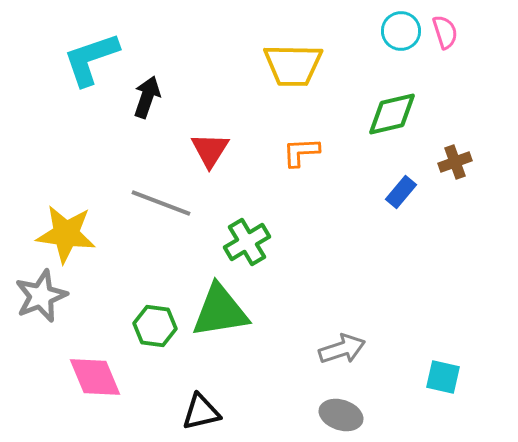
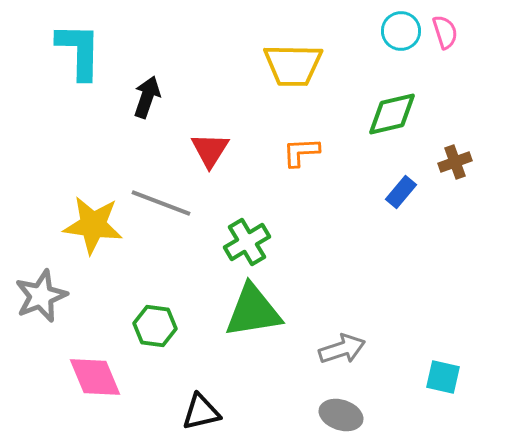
cyan L-shape: moved 12 px left, 8 px up; rotated 110 degrees clockwise
yellow star: moved 27 px right, 9 px up
green triangle: moved 33 px right
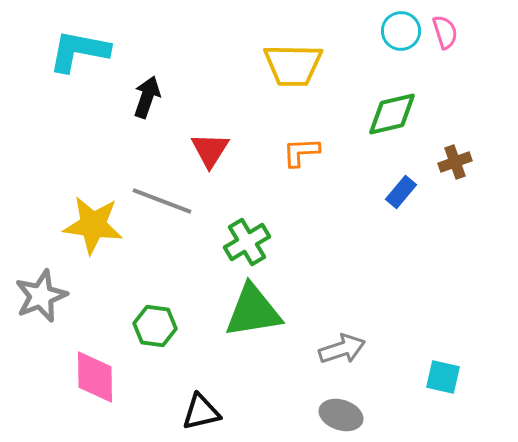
cyan L-shape: rotated 80 degrees counterclockwise
gray line: moved 1 px right, 2 px up
pink diamond: rotated 22 degrees clockwise
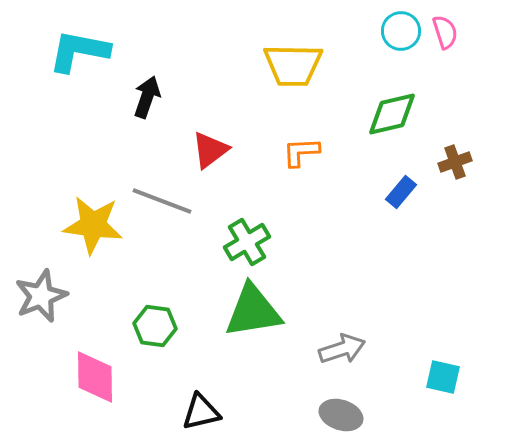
red triangle: rotated 21 degrees clockwise
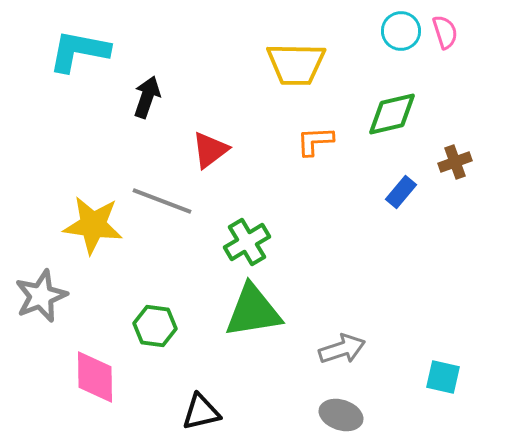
yellow trapezoid: moved 3 px right, 1 px up
orange L-shape: moved 14 px right, 11 px up
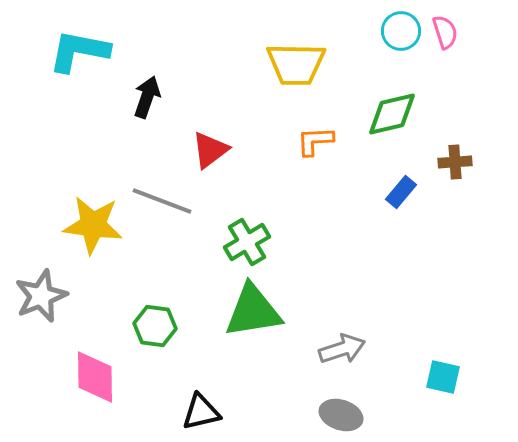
brown cross: rotated 16 degrees clockwise
